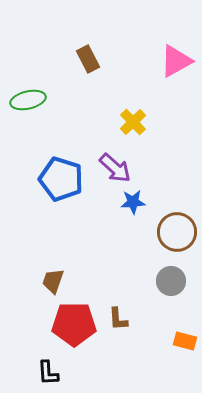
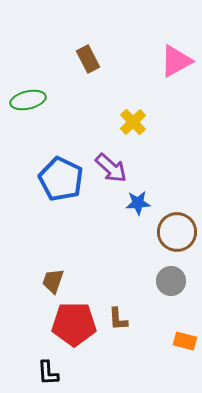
purple arrow: moved 4 px left
blue pentagon: rotated 9 degrees clockwise
blue star: moved 5 px right, 1 px down
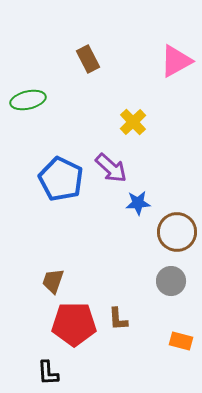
orange rectangle: moved 4 px left
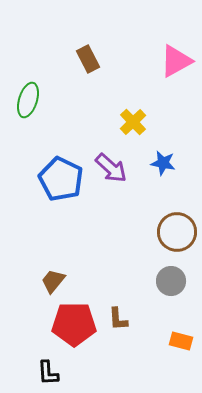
green ellipse: rotated 60 degrees counterclockwise
blue star: moved 25 px right, 40 px up; rotated 15 degrees clockwise
brown trapezoid: rotated 20 degrees clockwise
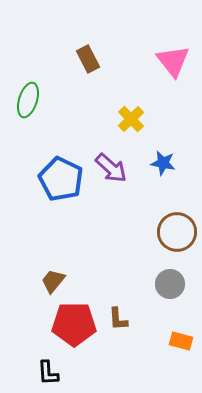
pink triangle: moved 3 px left; rotated 39 degrees counterclockwise
yellow cross: moved 2 px left, 3 px up
gray circle: moved 1 px left, 3 px down
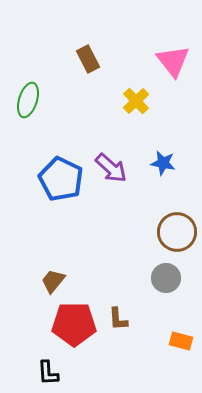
yellow cross: moved 5 px right, 18 px up
gray circle: moved 4 px left, 6 px up
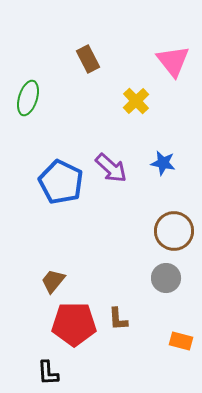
green ellipse: moved 2 px up
blue pentagon: moved 3 px down
brown circle: moved 3 px left, 1 px up
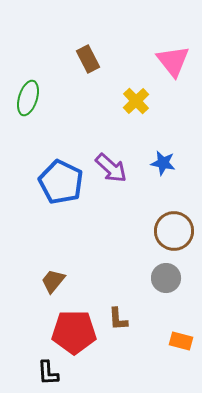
red pentagon: moved 8 px down
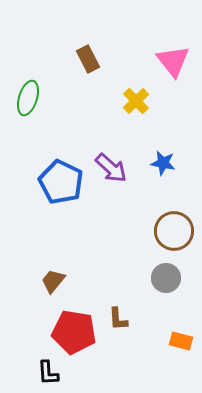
red pentagon: rotated 9 degrees clockwise
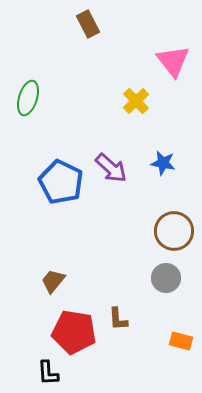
brown rectangle: moved 35 px up
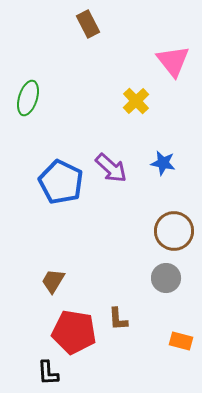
brown trapezoid: rotated 8 degrees counterclockwise
